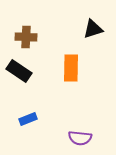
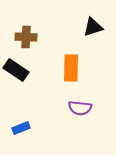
black triangle: moved 2 px up
black rectangle: moved 3 px left, 1 px up
blue rectangle: moved 7 px left, 9 px down
purple semicircle: moved 30 px up
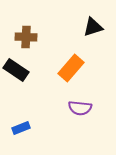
orange rectangle: rotated 40 degrees clockwise
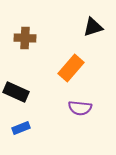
brown cross: moved 1 px left, 1 px down
black rectangle: moved 22 px down; rotated 10 degrees counterclockwise
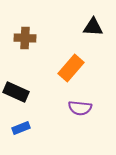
black triangle: rotated 20 degrees clockwise
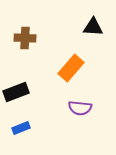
black rectangle: rotated 45 degrees counterclockwise
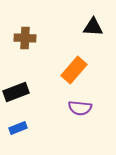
orange rectangle: moved 3 px right, 2 px down
blue rectangle: moved 3 px left
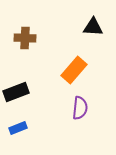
purple semicircle: rotated 90 degrees counterclockwise
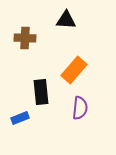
black triangle: moved 27 px left, 7 px up
black rectangle: moved 25 px right; rotated 75 degrees counterclockwise
blue rectangle: moved 2 px right, 10 px up
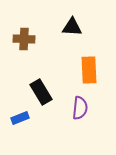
black triangle: moved 6 px right, 7 px down
brown cross: moved 1 px left, 1 px down
orange rectangle: moved 15 px right; rotated 44 degrees counterclockwise
black rectangle: rotated 25 degrees counterclockwise
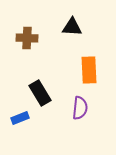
brown cross: moved 3 px right, 1 px up
black rectangle: moved 1 px left, 1 px down
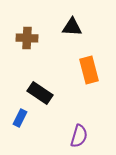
orange rectangle: rotated 12 degrees counterclockwise
black rectangle: rotated 25 degrees counterclockwise
purple semicircle: moved 1 px left, 28 px down; rotated 10 degrees clockwise
blue rectangle: rotated 42 degrees counterclockwise
